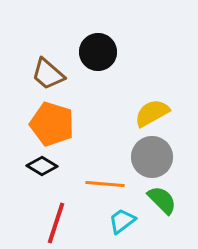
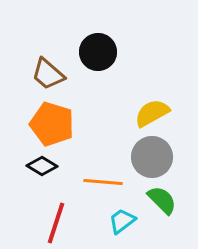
orange line: moved 2 px left, 2 px up
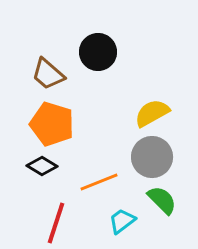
orange line: moved 4 px left; rotated 27 degrees counterclockwise
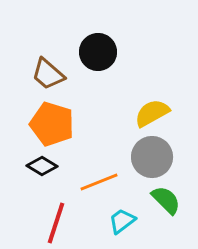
green semicircle: moved 4 px right
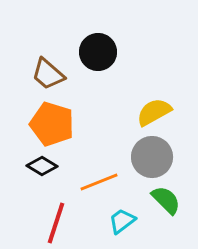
yellow semicircle: moved 2 px right, 1 px up
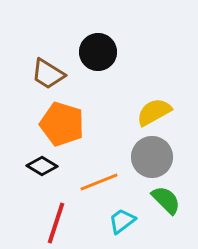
brown trapezoid: rotated 9 degrees counterclockwise
orange pentagon: moved 10 px right
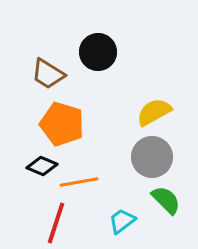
black diamond: rotated 8 degrees counterclockwise
orange line: moved 20 px left; rotated 12 degrees clockwise
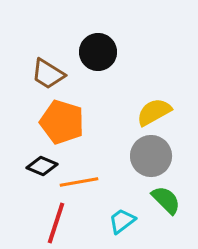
orange pentagon: moved 2 px up
gray circle: moved 1 px left, 1 px up
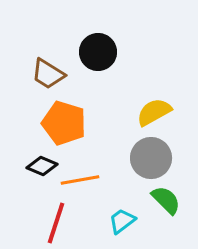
orange pentagon: moved 2 px right, 1 px down
gray circle: moved 2 px down
orange line: moved 1 px right, 2 px up
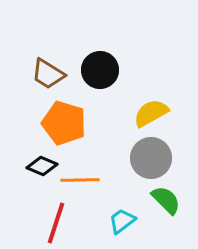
black circle: moved 2 px right, 18 px down
yellow semicircle: moved 3 px left, 1 px down
orange line: rotated 9 degrees clockwise
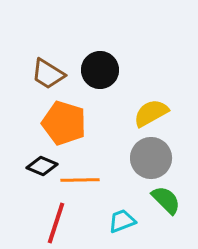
cyan trapezoid: rotated 16 degrees clockwise
